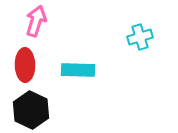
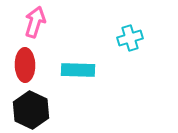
pink arrow: moved 1 px left, 1 px down
cyan cross: moved 10 px left, 1 px down
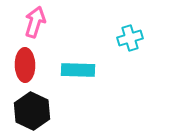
black hexagon: moved 1 px right, 1 px down
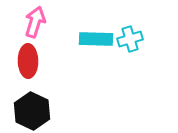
cyan cross: moved 1 px down
red ellipse: moved 3 px right, 4 px up
cyan rectangle: moved 18 px right, 31 px up
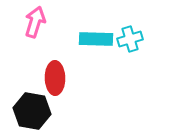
red ellipse: moved 27 px right, 17 px down
black hexagon: rotated 15 degrees counterclockwise
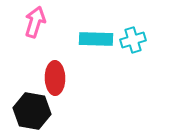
cyan cross: moved 3 px right, 1 px down
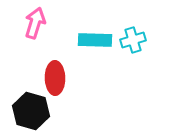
pink arrow: moved 1 px down
cyan rectangle: moved 1 px left, 1 px down
black hexagon: moved 1 px left; rotated 6 degrees clockwise
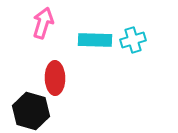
pink arrow: moved 8 px right
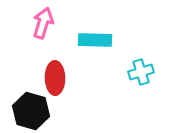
cyan cross: moved 8 px right, 32 px down
